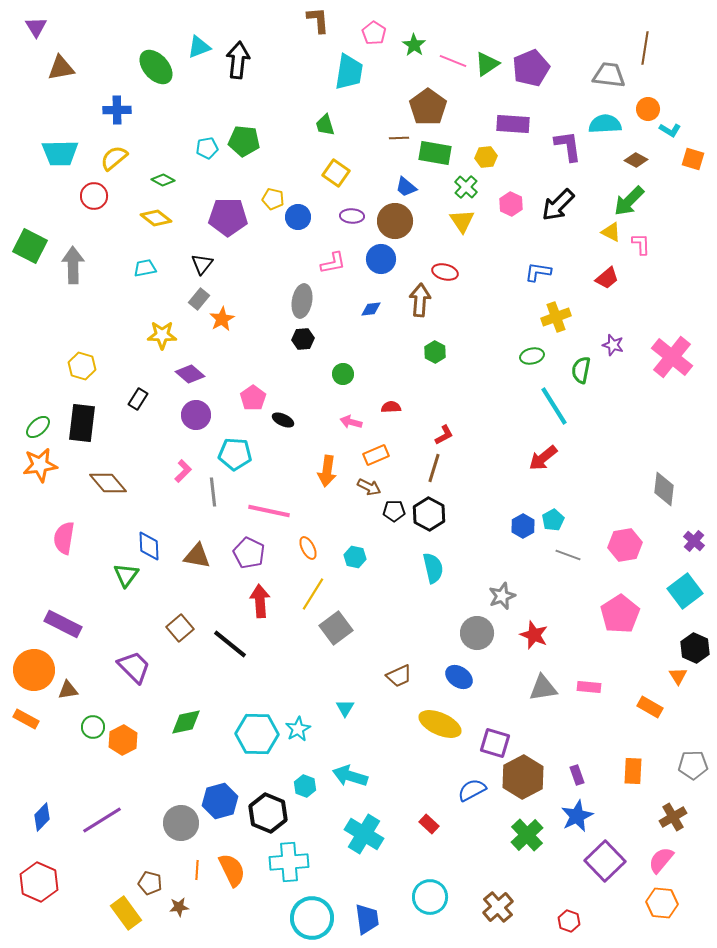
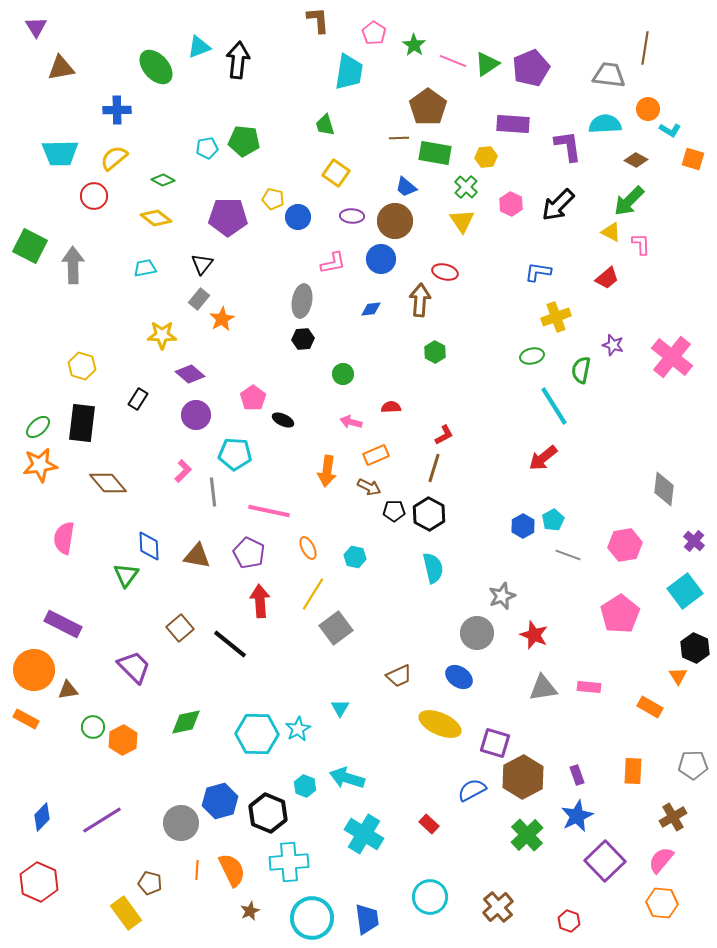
cyan triangle at (345, 708): moved 5 px left
cyan arrow at (350, 776): moved 3 px left, 2 px down
brown star at (179, 907): moved 71 px right, 4 px down; rotated 18 degrees counterclockwise
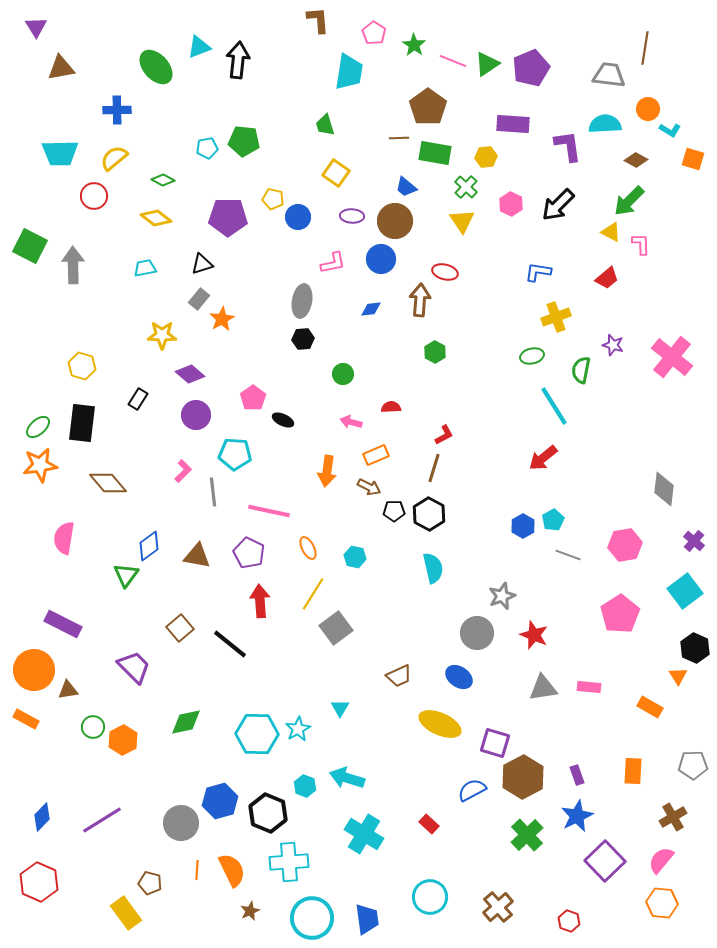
black triangle at (202, 264): rotated 35 degrees clockwise
blue diamond at (149, 546): rotated 56 degrees clockwise
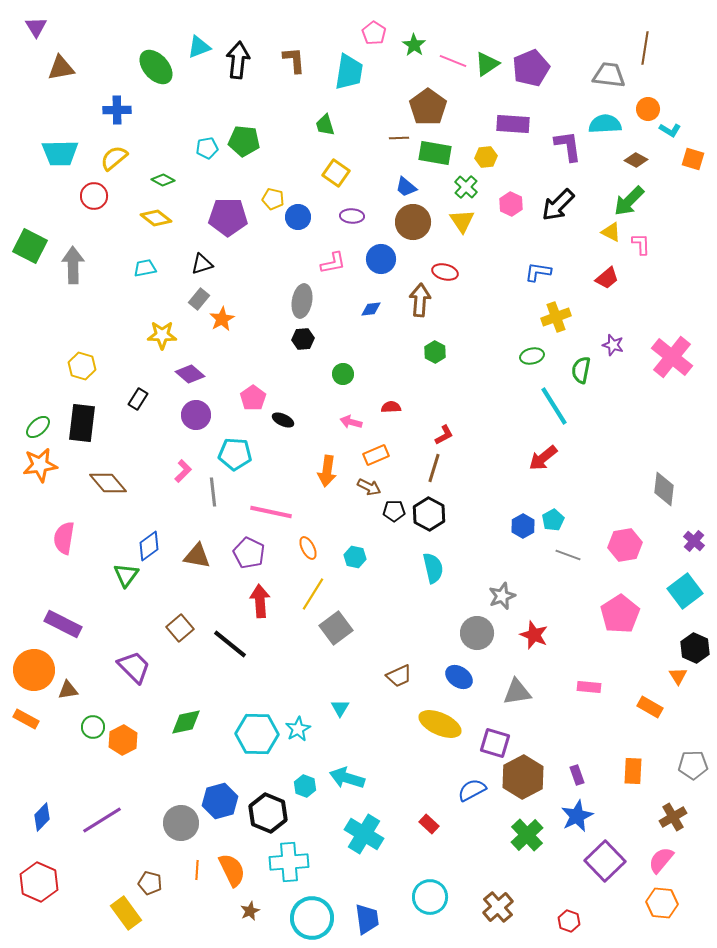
brown L-shape at (318, 20): moved 24 px left, 40 px down
brown circle at (395, 221): moved 18 px right, 1 px down
pink line at (269, 511): moved 2 px right, 1 px down
gray triangle at (543, 688): moved 26 px left, 4 px down
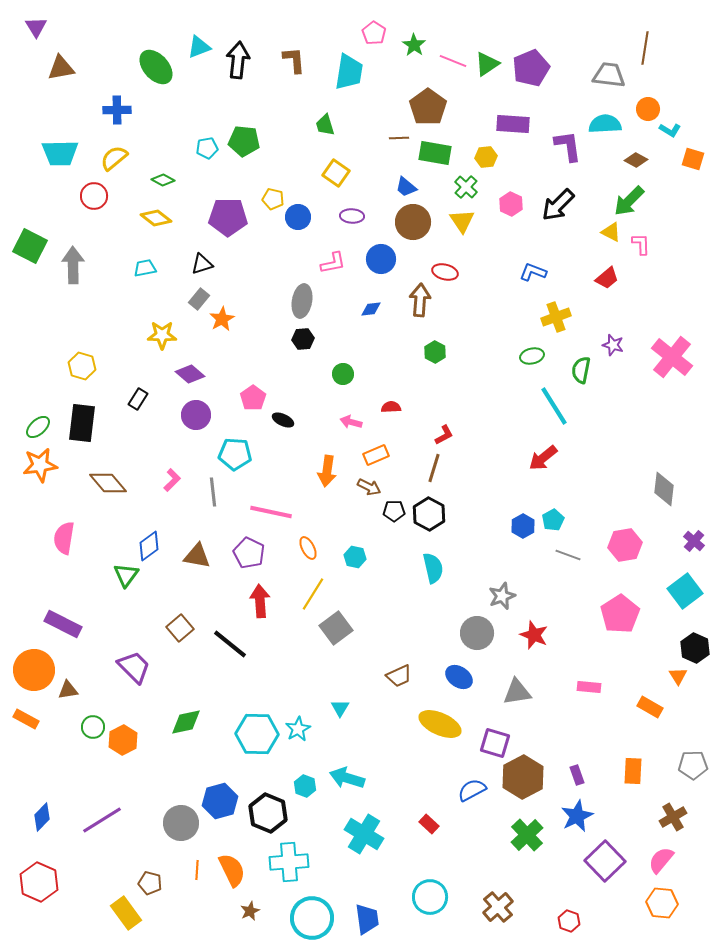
blue L-shape at (538, 272): moved 5 px left; rotated 12 degrees clockwise
pink L-shape at (183, 471): moved 11 px left, 9 px down
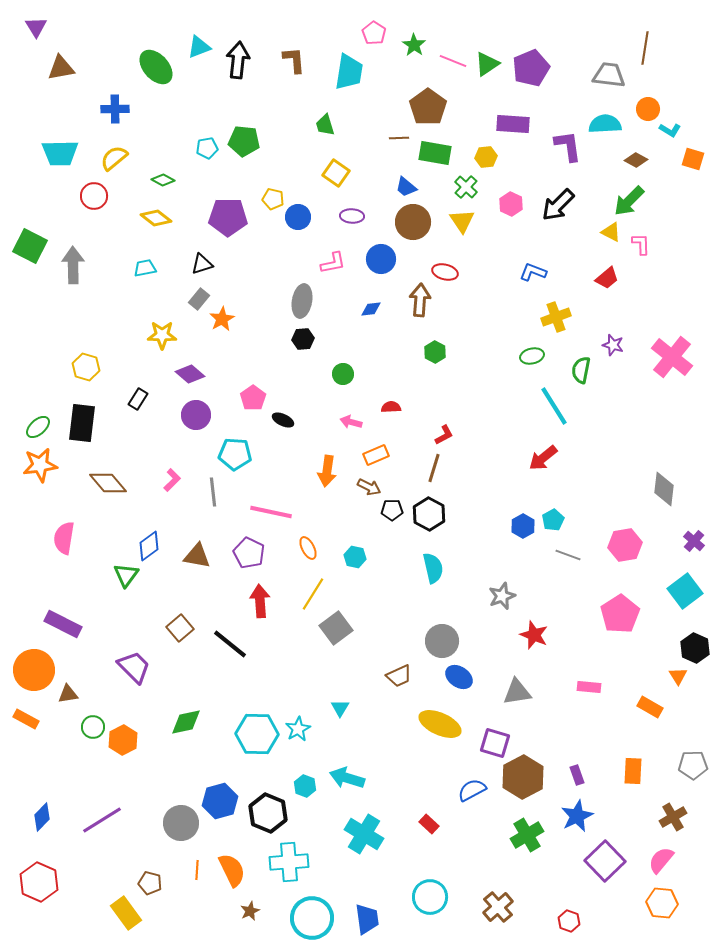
blue cross at (117, 110): moved 2 px left, 1 px up
yellow hexagon at (82, 366): moved 4 px right, 1 px down
black pentagon at (394, 511): moved 2 px left, 1 px up
gray circle at (477, 633): moved 35 px left, 8 px down
brown triangle at (68, 690): moved 4 px down
green cross at (527, 835): rotated 12 degrees clockwise
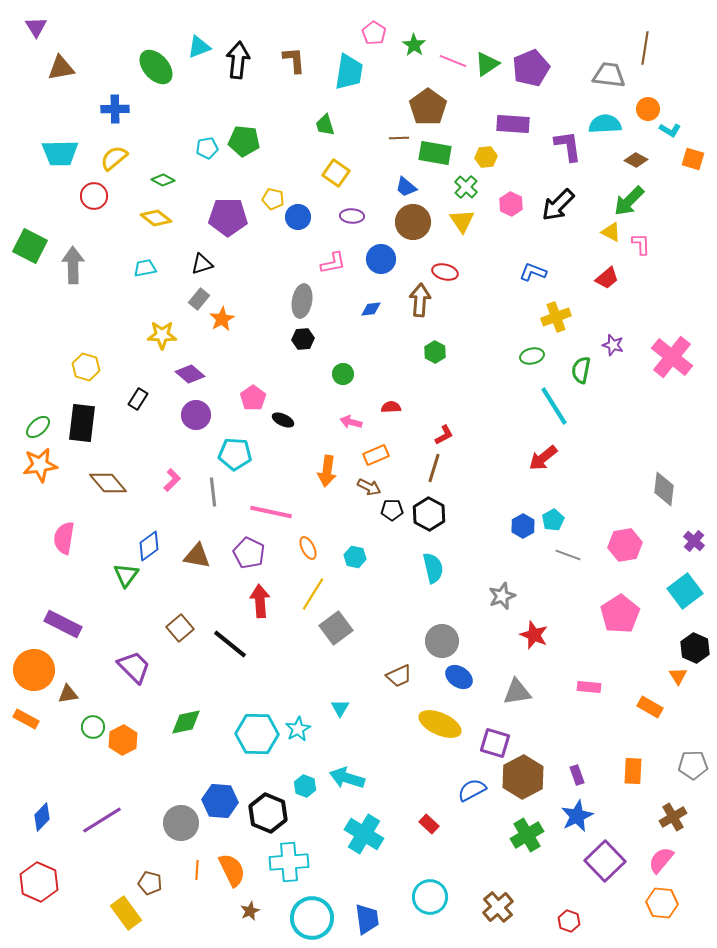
blue hexagon at (220, 801): rotated 20 degrees clockwise
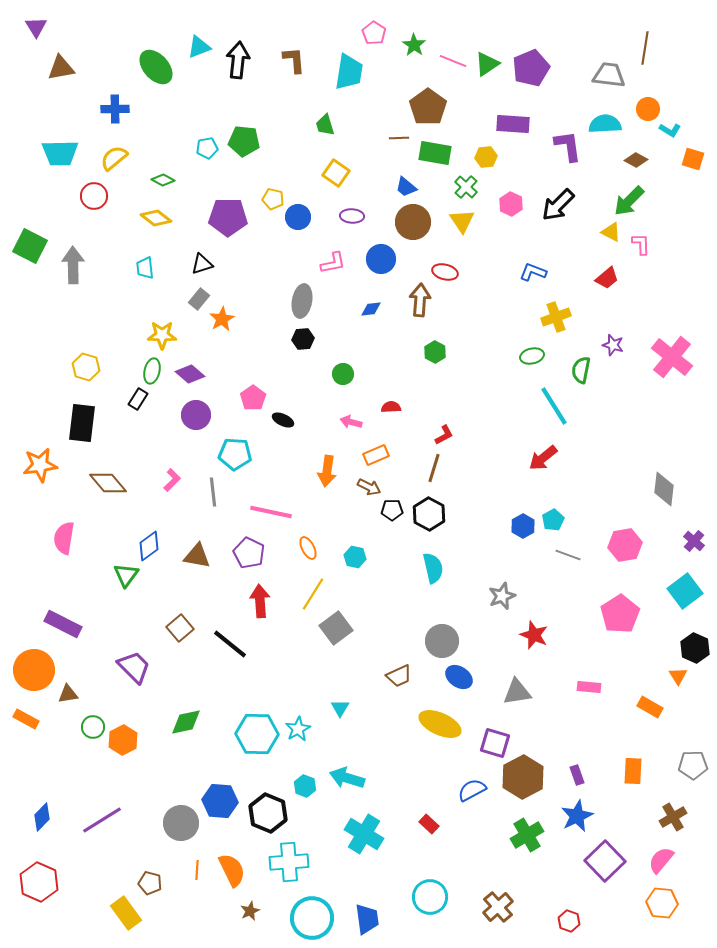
cyan trapezoid at (145, 268): rotated 85 degrees counterclockwise
green ellipse at (38, 427): moved 114 px right, 56 px up; rotated 35 degrees counterclockwise
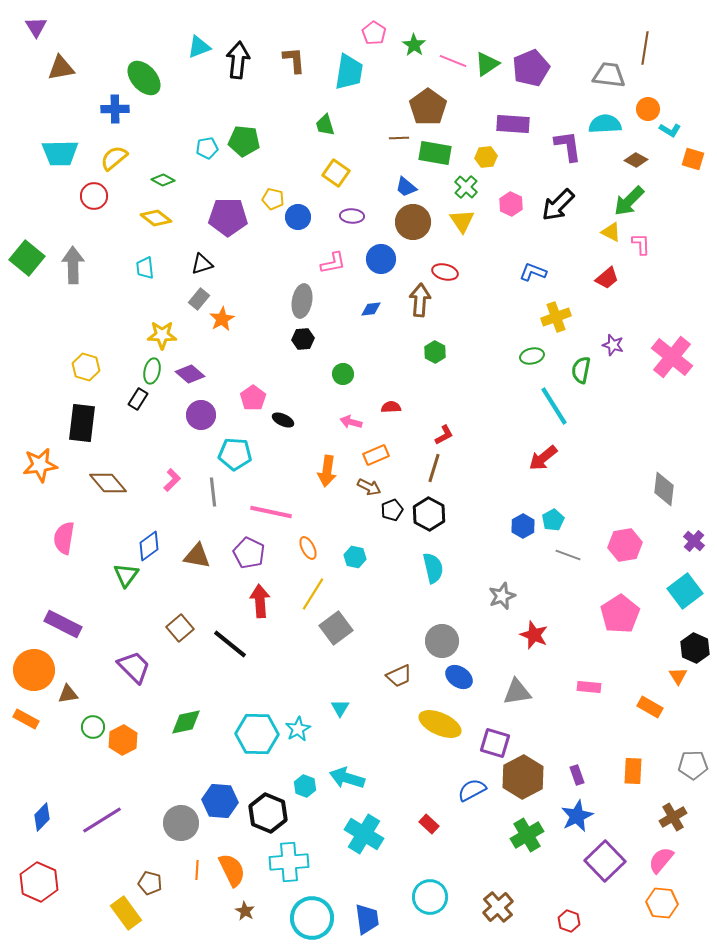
green ellipse at (156, 67): moved 12 px left, 11 px down
green square at (30, 246): moved 3 px left, 12 px down; rotated 12 degrees clockwise
purple circle at (196, 415): moved 5 px right
black pentagon at (392, 510): rotated 20 degrees counterclockwise
brown star at (250, 911): moved 5 px left; rotated 18 degrees counterclockwise
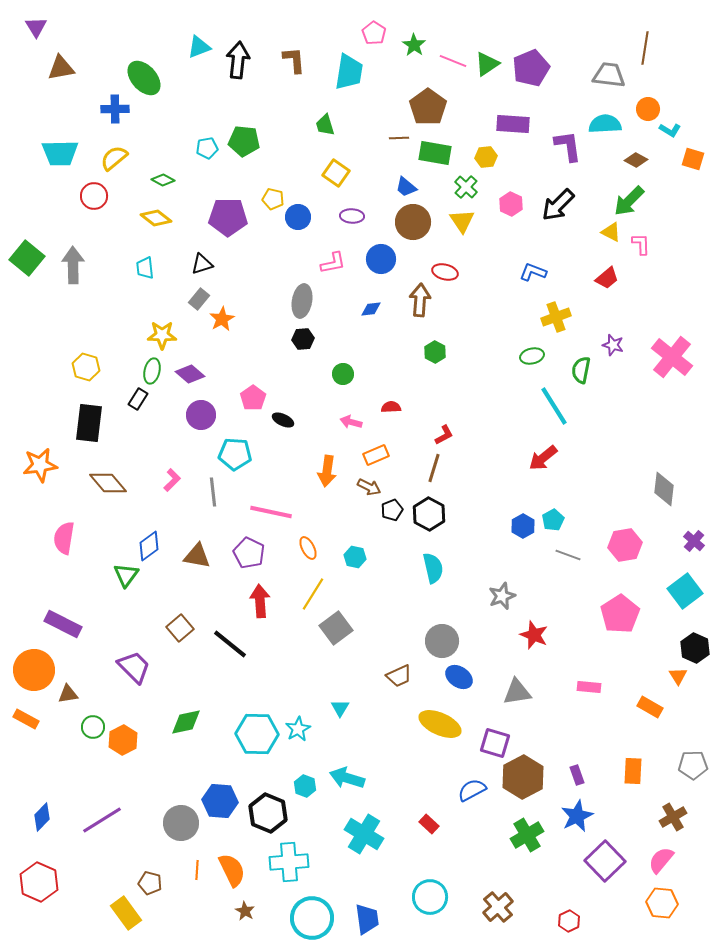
black rectangle at (82, 423): moved 7 px right
red hexagon at (569, 921): rotated 15 degrees clockwise
